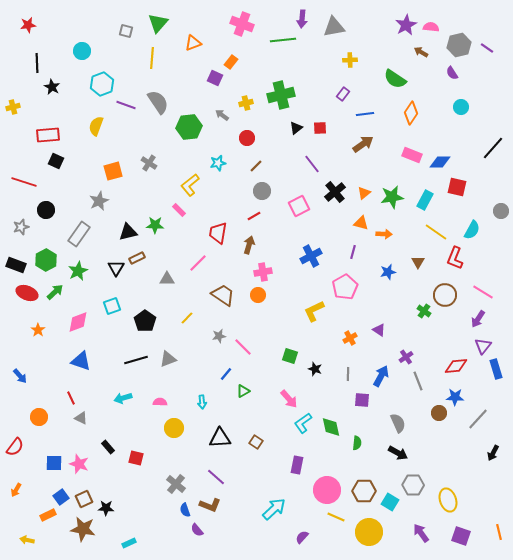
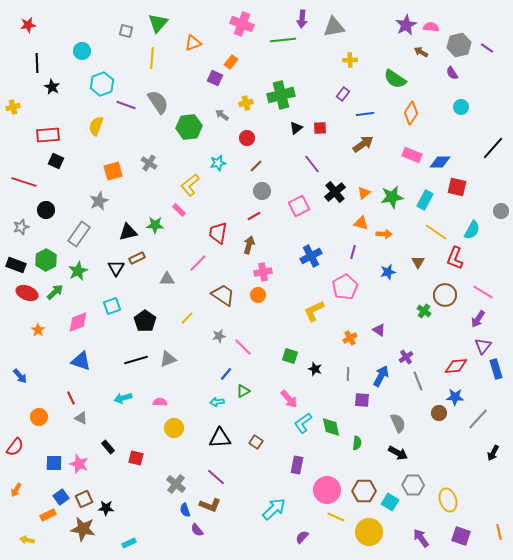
cyan arrow at (202, 402): moved 15 px right; rotated 88 degrees clockwise
purple arrow at (421, 533): moved 5 px down
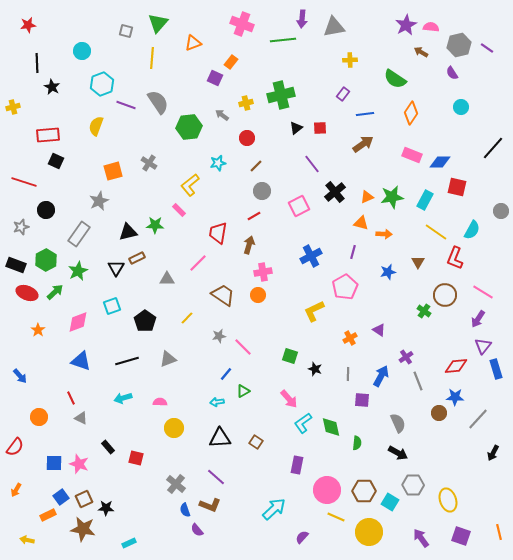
orange triangle at (364, 193): moved 3 px right, 4 px down; rotated 16 degrees clockwise
black line at (136, 360): moved 9 px left, 1 px down
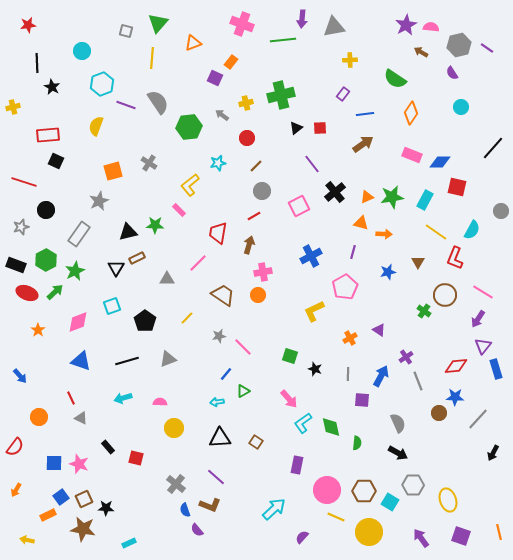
green star at (78, 271): moved 3 px left
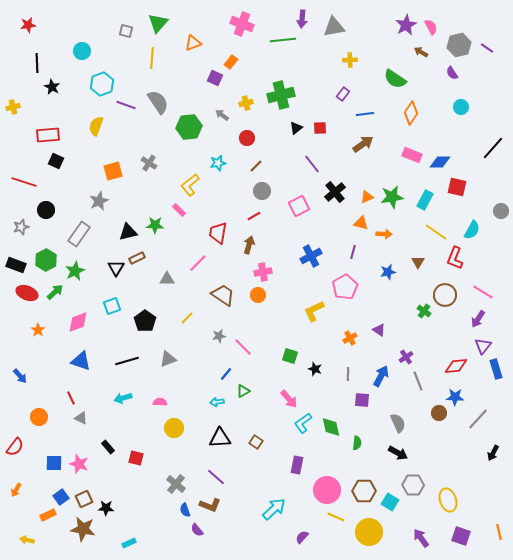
pink semicircle at (431, 27): rotated 56 degrees clockwise
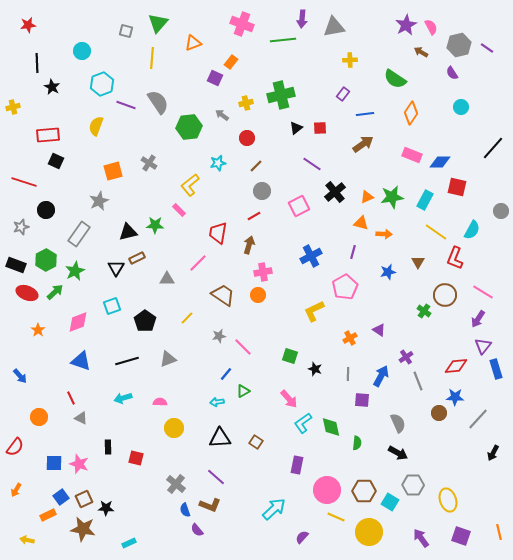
purple line at (312, 164): rotated 18 degrees counterclockwise
black rectangle at (108, 447): rotated 40 degrees clockwise
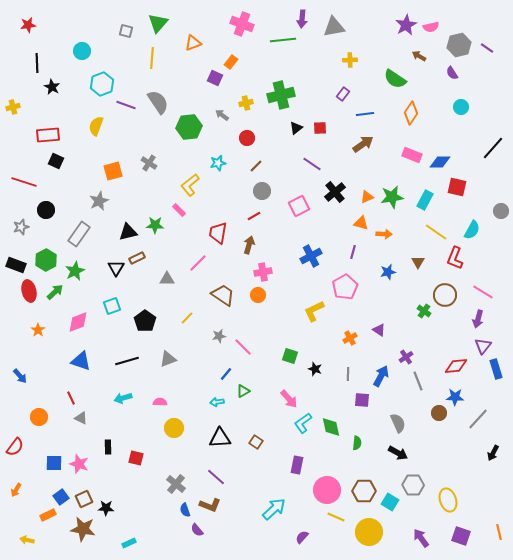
pink semicircle at (431, 27): rotated 105 degrees clockwise
brown arrow at (421, 52): moved 2 px left, 4 px down
red ellipse at (27, 293): moved 2 px right, 2 px up; rotated 55 degrees clockwise
purple arrow at (478, 319): rotated 18 degrees counterclockwise
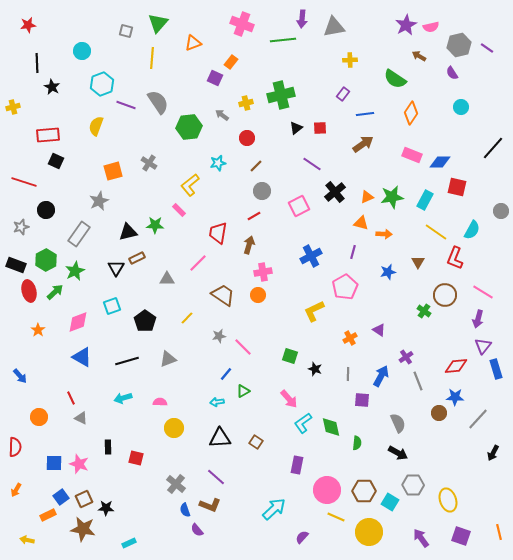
blue triangle at (81, 361): moved 1 px right, 4 px up; rotated 10 degrees clockwise
red semicircle at (15, 447): rotated 36 degrees counterclockwise
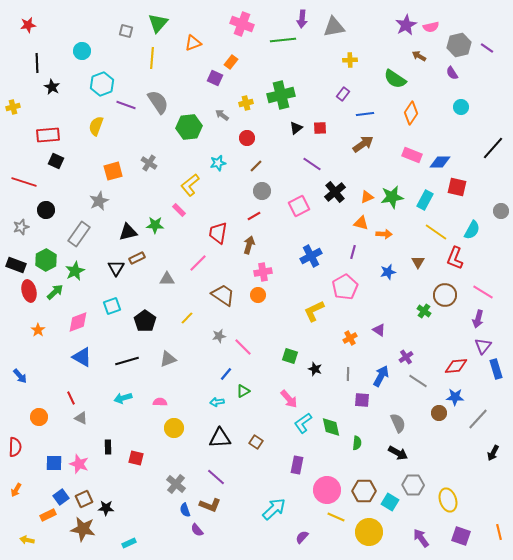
gray line at (418, 381): rotated 36 degrees counterclockwise
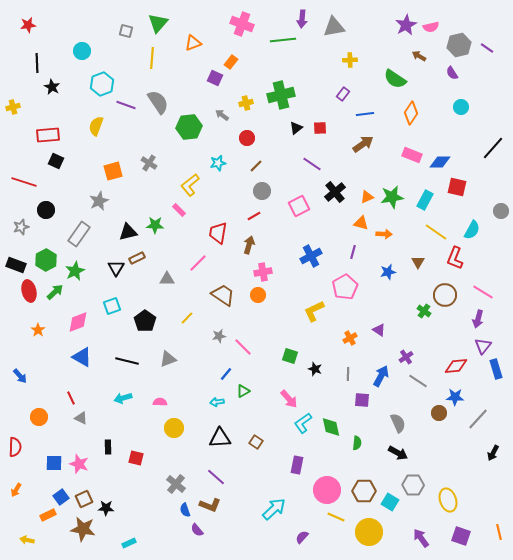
black line at (127, 361): rotated 30 degrees clockwise
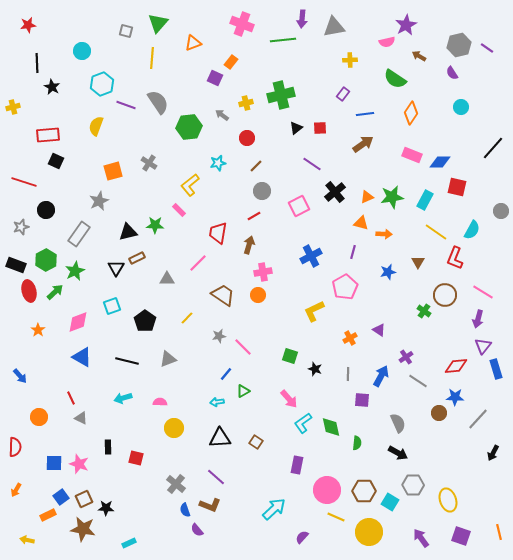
pink semicircle at (431, 27): moved 44 px left, 15 px down
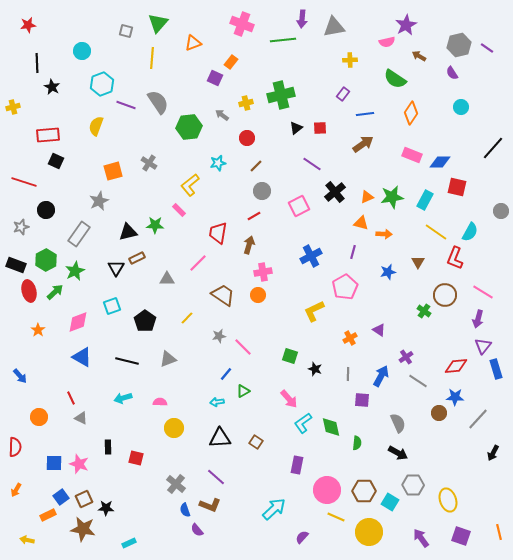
cyan semicircle at (472, 230): moved 2 px left, 2 px down
